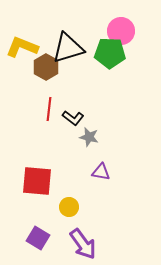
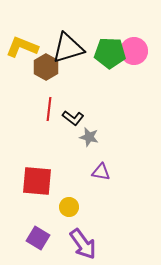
pink circle: moved 13 px right, 20 px down
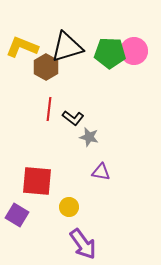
black triangle: moved 1 px left, 1 px up
purple square: moved 21 px left, 23 px up
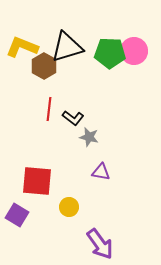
brown hexagon: moved 2 px left, 1 px up
purple arrow: moved 17 px right
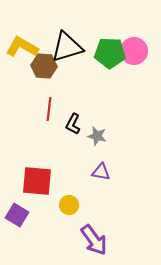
yellow L-shape: rotated 8 degrees clockwise
brown hexagon: rotated 25 degrees counterclockwise
black L-shape: moved 6 px down; rotated 80 degrees clockwise
gray star: moved 8 px right, 1 px up
yellow circle: moved 2 px up
purple arrow: moved 6 px left, 4 px up
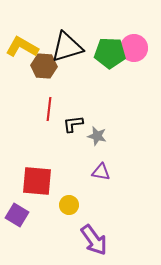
pink circle: moved 3 px up
black L-shape: rotated 55 degrees clockwise
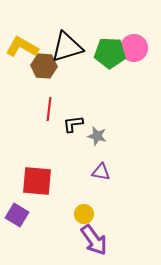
yellow circle: moved 15 px right, 9 px down
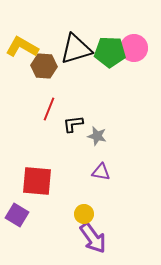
black triangle: moved 9 px right, 2 px down
green pentagon: moved 1 px up
red line: rotated 15 degrees clockwise
purple arrow: moved 1 px left, 2 px up
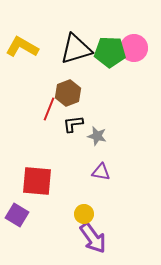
brown hexagon: moved 24 px right, 27 px down; rotated 25 degrees counterclockwise
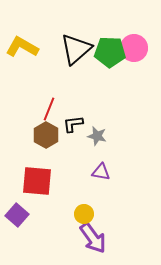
black triangle: rotated 24 degrees counterclockwise
brown hexagon: moved 22 px left, 42 px down; rotated 10 degrees counterclockwise
purple square: rotated 10 degrees clockwise
